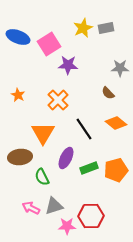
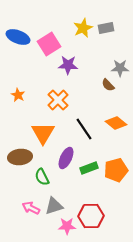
brown semicircle: moved 8 px up
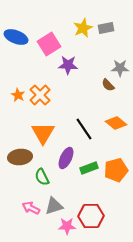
blue ellipse: moved 2 px left
orange cross: moved 18 px left, 5 px up
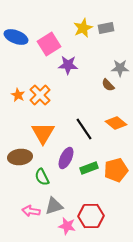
pink arrow: moved 3 px down; rotated 18 degrees counterclockwise
pink star: rotated 12 degrees clockwise
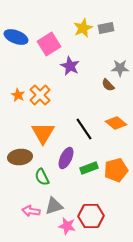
purple star: moved 2 px right, 1 px down; rotated 24 degrees clockwise
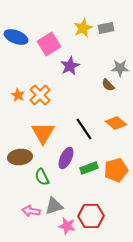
purple star: rotated 18 degrees clockwise
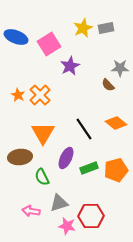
gray triangle: moved 5 px right, 3 px up
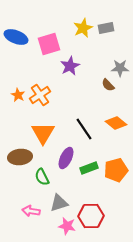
pink square: rotated 15 degrees clockwise
orange cross: rotated 10 degrees clockwise
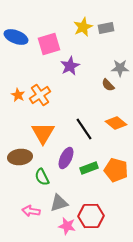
yellow star: moved 1 px up
orange pentagon: rotated 30 degrees clockwise
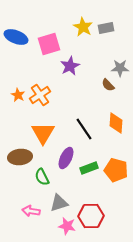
yellow star: rotated 18 degrees counterclockwise
orange diamond: rotated 55 degrees clockwise
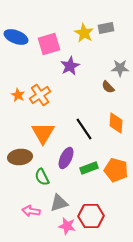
yellow star: moved 1 px right, 6 px down
brown semicircle: moved 2 px down
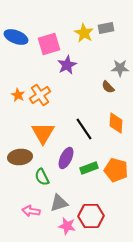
purple star: moved 3 px left, 1 px up
